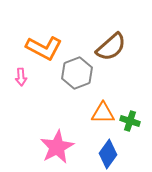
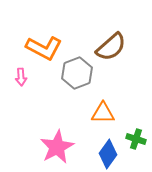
green cross: moved 6 px right, 18 px down
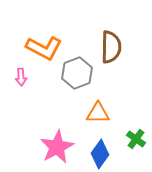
brown semicircle: rotated 48 degrees counterclockwise
orange triangle: moved 5 px left
green cross: rotated 18 degrees clockwise
blue diamond: moved 8 px left
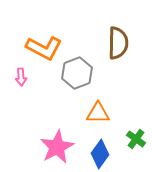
brown semicircle: moved 7 px right, 4 px up
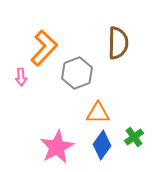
orange L-shape: rotated 75 degrees counterclockwise
green cross: moved 2 px left, 2 px up; rotated 18 degrees clockwise
blue diamond: moved 2 px right, 9 px up
